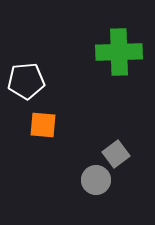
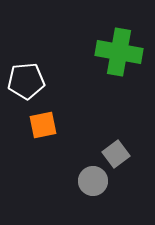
green cross: rotated 12 degrees clockwise
orange square: rotated 16 degrees counterclockwise
gray circle: moved 3 px left, 1 px down
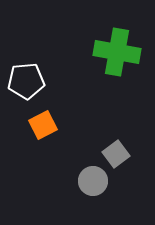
green cross: moved 2 px left
orange square: rotated 16 degrees counterclockwise
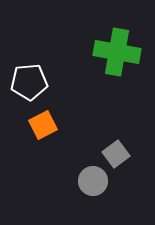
white pentagon: moved 3 px right, 1 px down
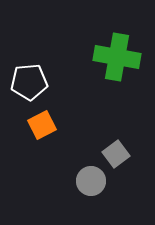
green cross: moved 5 px down
orange square: moved 1 px left
gray circle: moved 2 px left
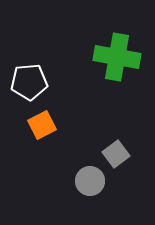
gray circle: moved 1 px left
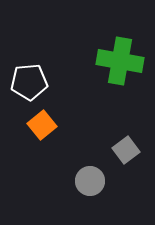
green cross: moved 3 px right, 4 px down
orange square: rotated 12 degrees counterclockwise
gray square: moved 10 px right, 4 px up
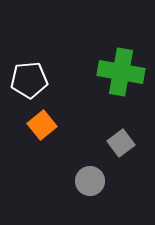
green cross: moved 1 px right, 11 px down
white pentagon: moved 2 px up
gray square: moved 5 px left, 7 px up
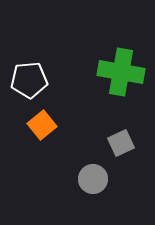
gray square: rotated 12 degrees clockwise
gray circle: moved 3 px right, 2 px up
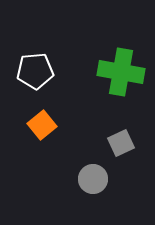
white pentagon: moved 6 px right, 9 px up
